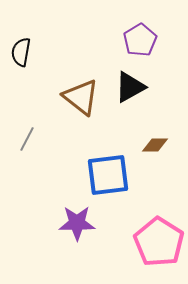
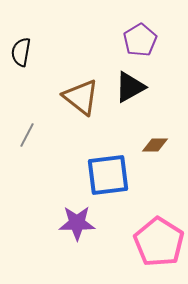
gray line: moved 4 px up
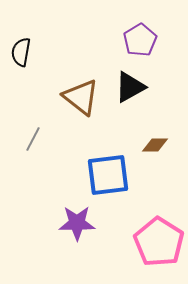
gray line: moved 6 px right, 4 px down
